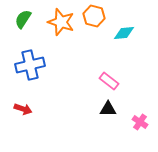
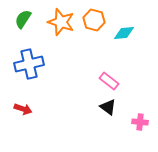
orange hexagon: moved 4 px down
blue cross: moved 1 px left, 1 px up
black triangle: moved 2 px up; rotated 36 degrees clockwise
pink cross: rotated 28 degrees counterclockwise
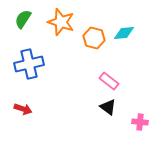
orange hexagon: moved 18 px down
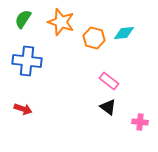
blue cross: moved 2 px left, 3 px up; rotated 20 degrees clockwise
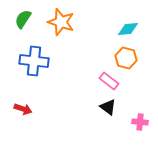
cyan diamond: moved 4 px right, 4 px up
orange hexagon: moved 32 px right, 20 px down
blue cross: moved 7 px right
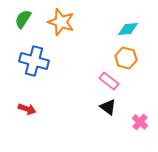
blue cross: rotated 8 degrees clockwise
red arrow: moved 4 px right
pink cross: rotated 35 degrees clockwise
